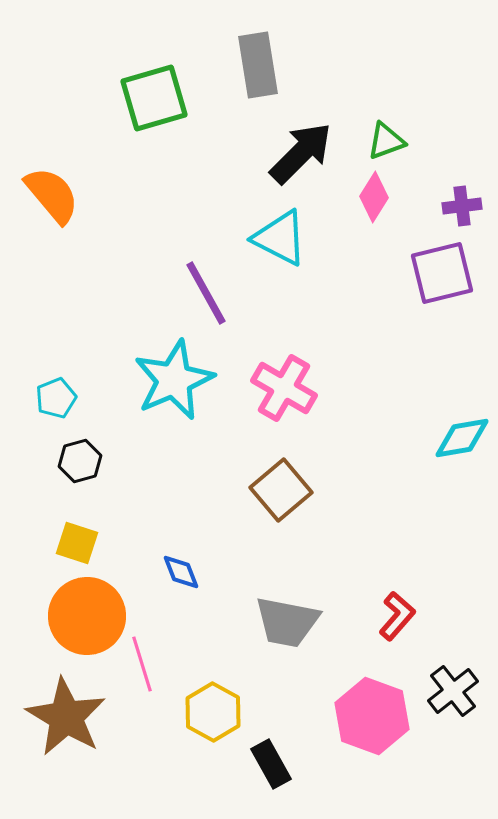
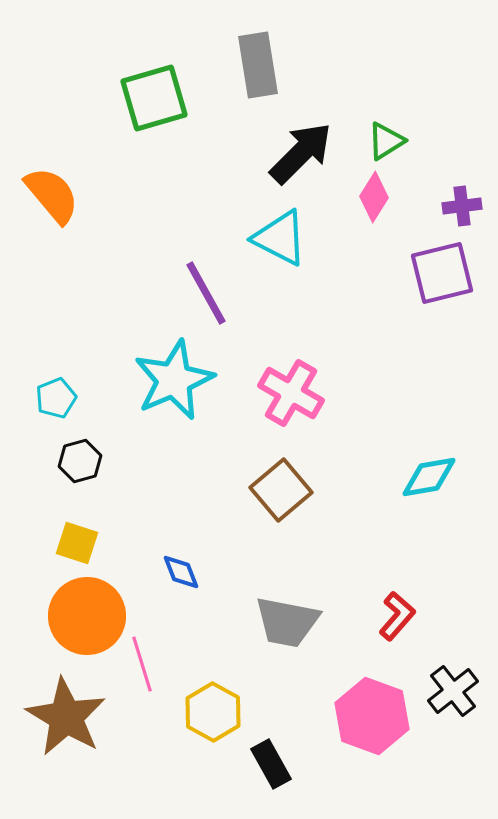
green triangle: rotated 12 degrees counterclockwise
pink cross: moved 7 px right, 5 px down
cyan diamond: moved 33 px left, 39 px down
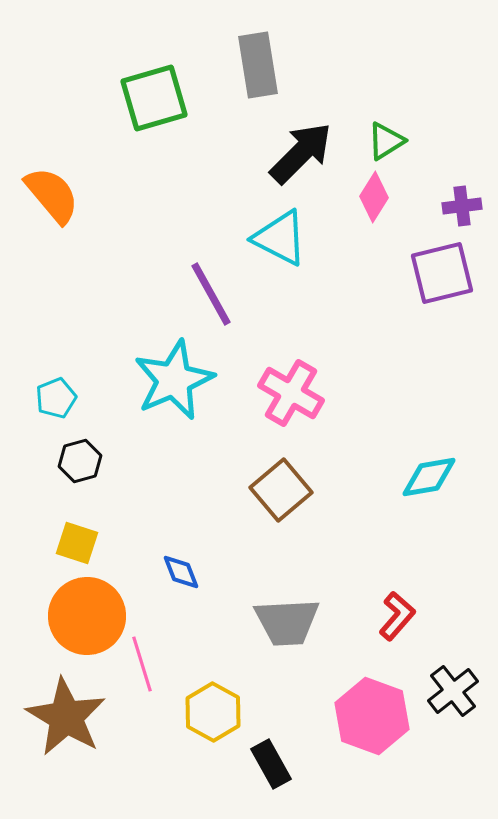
purple line: moved 5 px right, 1 px down
gray trapezoid: rotated 14 degrees counterclockwise
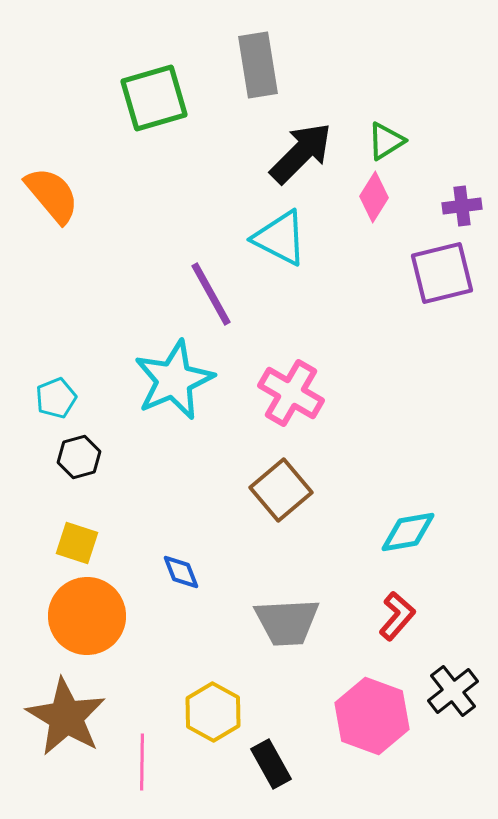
black hexagon: moved 1 px left, 4 px up
cyan diamond: moved 21 px left, 55 px down
pink line: moved 98 px down; rotated 18 degrees clockwise
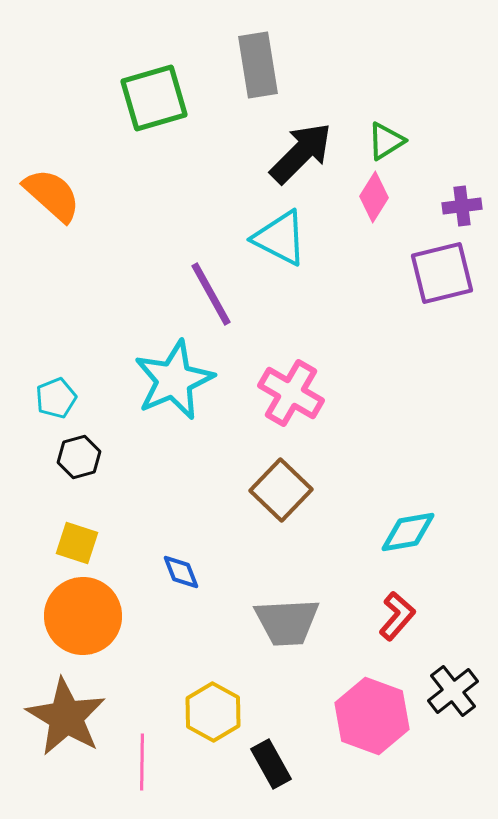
orange semicircle: rotated 8 degrees counterclockwise
brown square: rotated 6 degrees counterclockwise
orange circle: moved 4 px left
